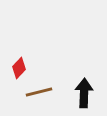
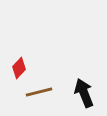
black arrow: rotated 24 degrees counterclockwise
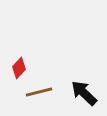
black arrow: rotated 24 degrees counterclockwise
